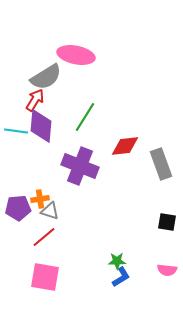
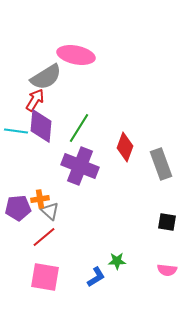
green line: moved 6 px left, 11 px down
red diamond: moved 1 px down; rotated 64 degrees counterclockwise
gray triangle: rotated 24 degrees clockwise
blue L-shape: moved 25 px left
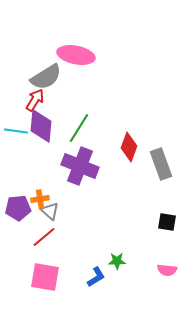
red diamond: moved 4 px right
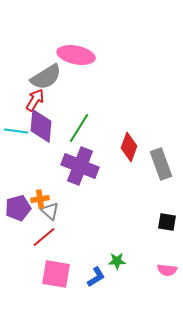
purple pentagon: rotated 10 degrees counterclockwise
pink square: moved 11 px right, 3 px up
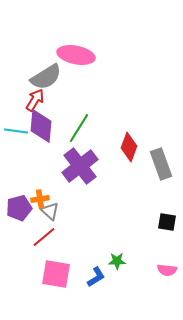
purple cross: rotated 30 degrees clockwise
purple pentagon: moved 1 px right
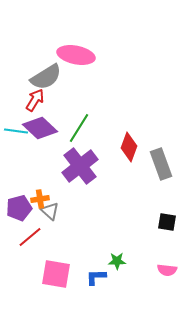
purple diamond: moved 1 px left, 2 px down; rotated 52 degrees counterclockwise
red line: moved 14 px left
blue L-shape: rotated 150 degrees counterclockwise
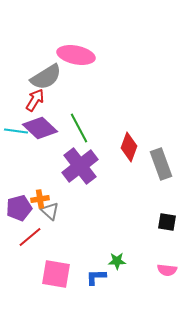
green line: rotated 60 degrees counterclockwise
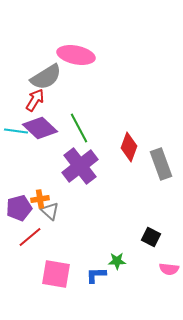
black square: moved 16 px left, 15 px down; rotated 18 degrees clockwise
pink semicircle: moved 2 px right, 1 px up
blue L-shape: moved 2 px up
